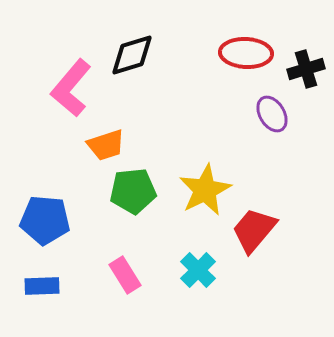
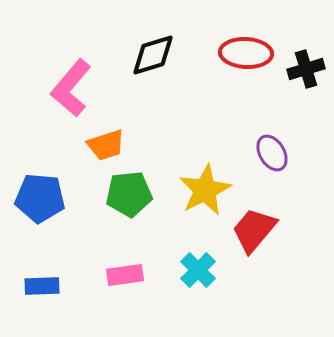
black diamond: moved 21 px right
purple ellipse: moved 39 px down
green pentagon: moved 4 px left, 3 px down
blue pentagon: moved 5 px left, 22 px up
pink rectangle: rotated 66 degrees counterclockwise
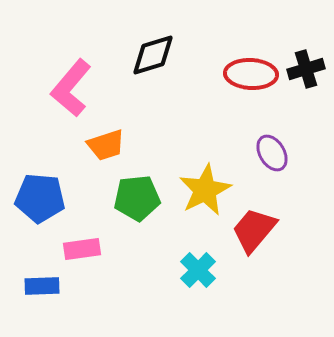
red ellipse: moved 5 px right, 21 px down
green pentagon: moved 8 px right, 4 px down
pink rectangle: moved 43 px left, 26 px up
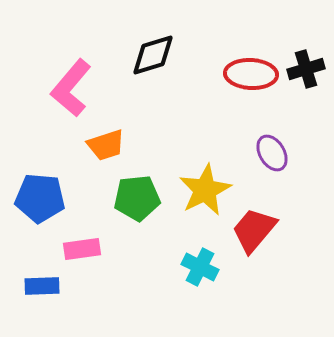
cyan cross: moved 2 px right, 3 px up; rotated 18 degrees counterclockwise
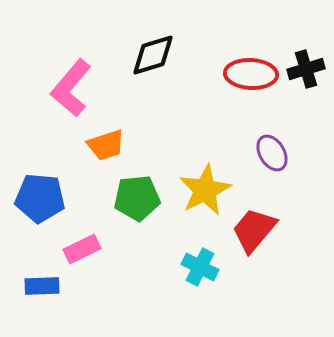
pink rectangle: rotated 18 degrees counterclockwise
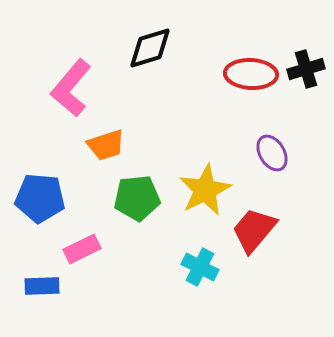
black diamond: moved 3 px left, 7 px up
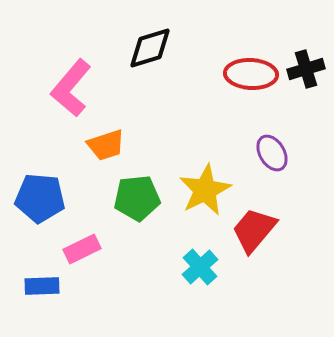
cyan cross: rotated 21 degrees clockwise
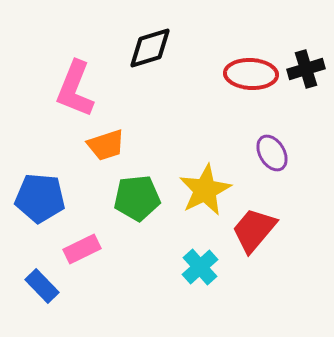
pink L-shape: moved 4 px right, 1 px down; rotated 18 degrees counterclockwise
blue rectangle: rotated 48 degrees clockwise
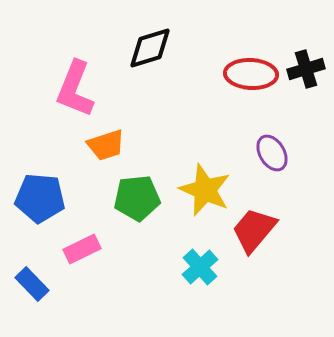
yellow star: rotated 22 degrees counterclockwise
blue rectangle: moved 10 px left, 2 px up
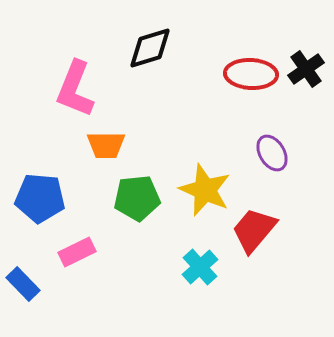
black cross: rotated 18 degrees counterclockwise
orange trapezoid: rotated 18 degrees clockwise
pink rectangle: moved 5 px left, 3 px down
blue rectangle: moved 9 px left
